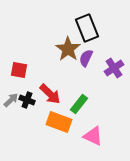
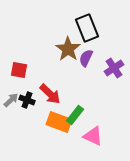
green rectangle: moved 4 px left, 11 px down
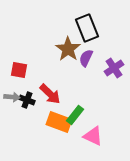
gray arrow: moved 1 px right, 3 px up; rotated 49 degrees clockwise
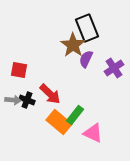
brown star: moved 5 px right, 4 px up
purple semicircle: moved 1 px down
gray arrow: moved 1 px right, 3 px down
orange rectangle: rotated 20 degrees clockwise
pink triangle: moved 3 px up
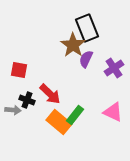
gray arrow: moved 10 px down
pink triangle: moved 20 px right, 21 px up
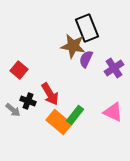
brown star: moved 1 px down; rotated 25 degrees counterclockwise
red square: rotated 30 degrees clockwise
red arrow: rotated 15 degrees clockwise
black cross: moved 1 px right, 1 px down
gray arrow: rotated 35 degrees clockwise
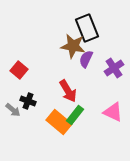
red arrow: moved 18 px right, 3 px up
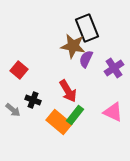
black cross: moved 5 px right, 1 px up
